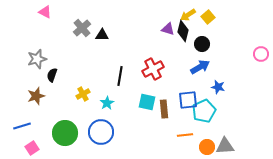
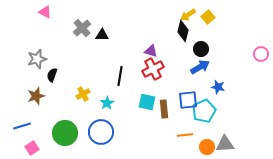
purple triangle: moved 17 px left, 22 px down
black circle: moved 1 px left, 5 px down
gray triangle: moved 2 px up
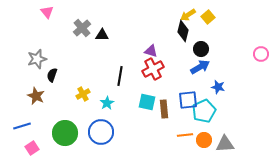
pink triangle: moved 2 px right; rotated 24 degrees clockwise
brown star: rotated 30 degrees counterclockwise
orange circle: moved 3 px left, 7 px up
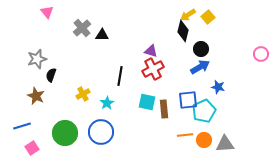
black semicircle: moved 1 px left
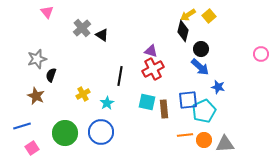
yellow square: moved 1 px right, 1 px up
black triangle: rotated 32 degrees clockwise
blue arrow: rotated 72 degrees clockwise
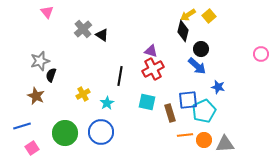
gray cross: moved 1 px right, 1 px down
gray star: moved 3 px right, 2 px down
blue arrow: moved 3 px left, 1 px up
brown rectangle: moved 6 px right, 4 px down; rotated 12 degrees counterclockwise
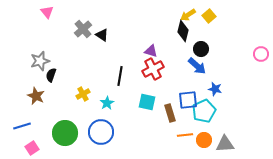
blue star: moved 3 px left, 2 px down
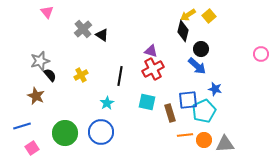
black semicircle: moved 1 px left; rotated 120 degrees clockwise
yellow cross: moved 2 px left, 19 px up
